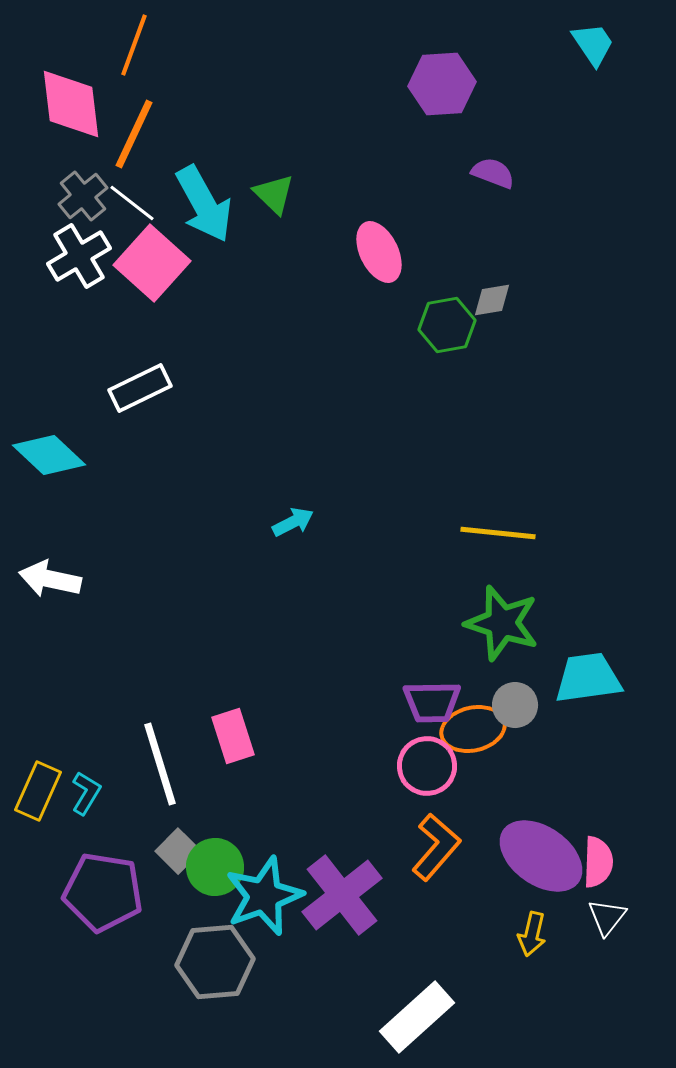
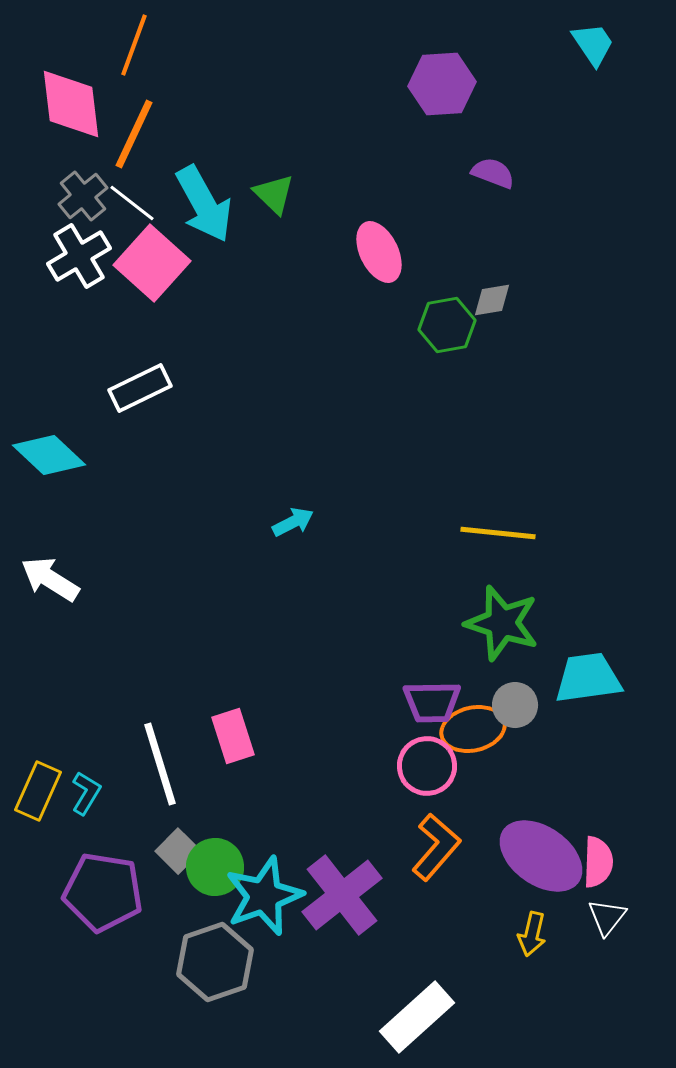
white arrow at (50, 579): rotated 20 degrees clockwise
gray hexagon at (215, 962): rotated 14 degrees counterclockwise
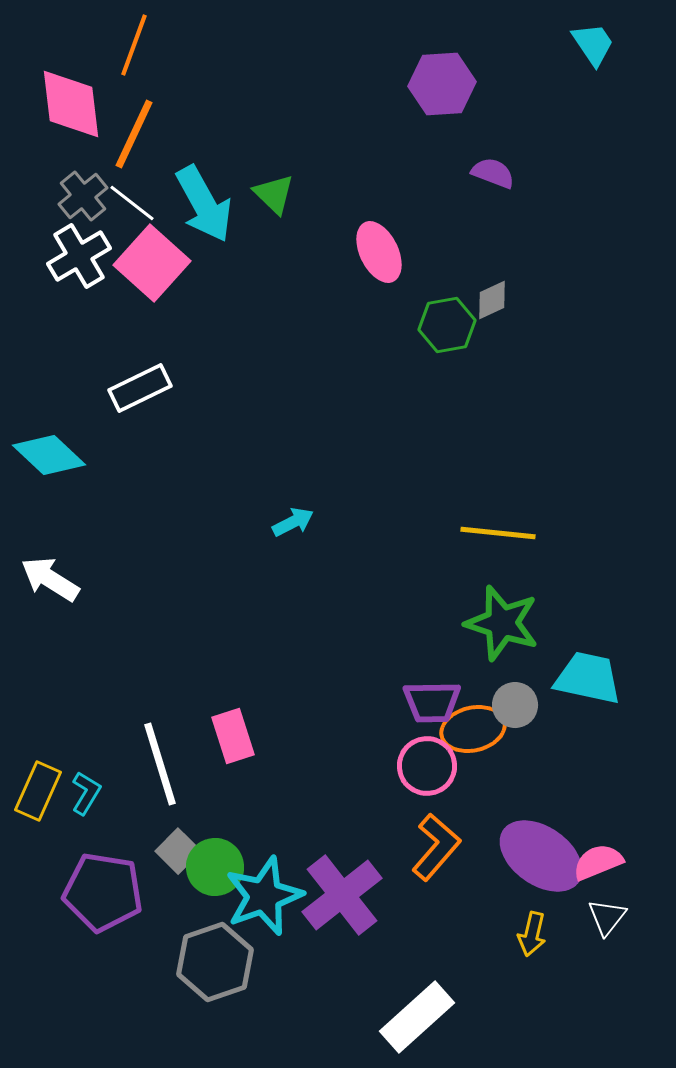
gray diamond at (492, 300): rotated 15 degrees counterclockwise
cyan trapezoid at (588, 678): rotated 20 degrees clockwise
pink semicircle at (598, 862): rotated 114 degrees counterclockwise
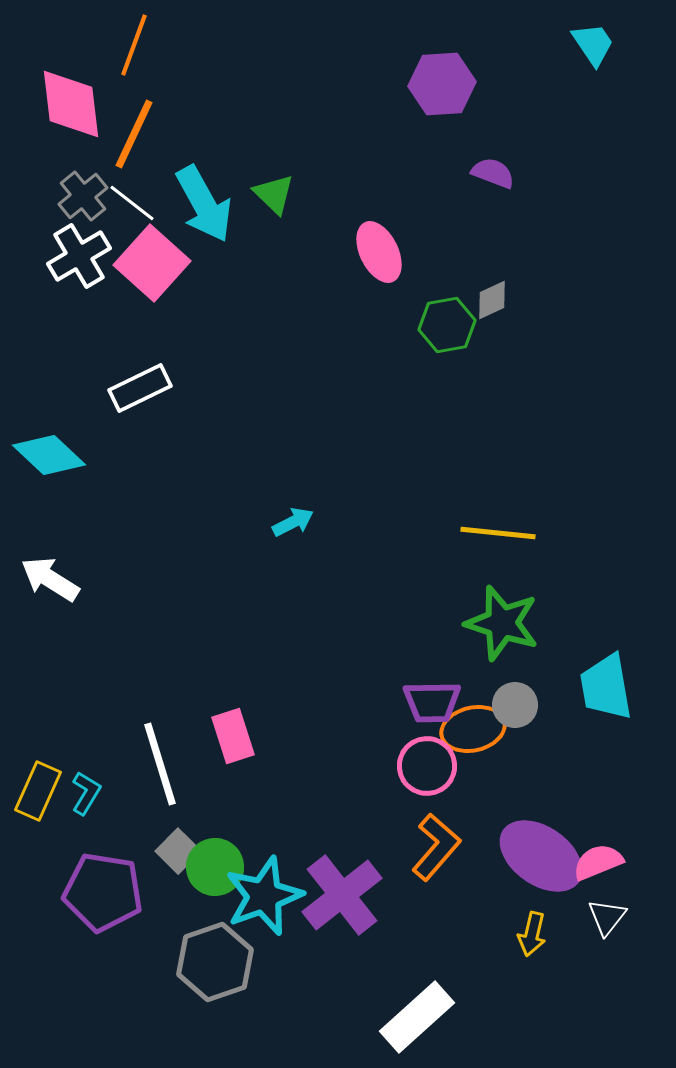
cyan trapezoid at (588, 678): moved 18 px right, 9 px down; rotated 112 degrees counterclockwise
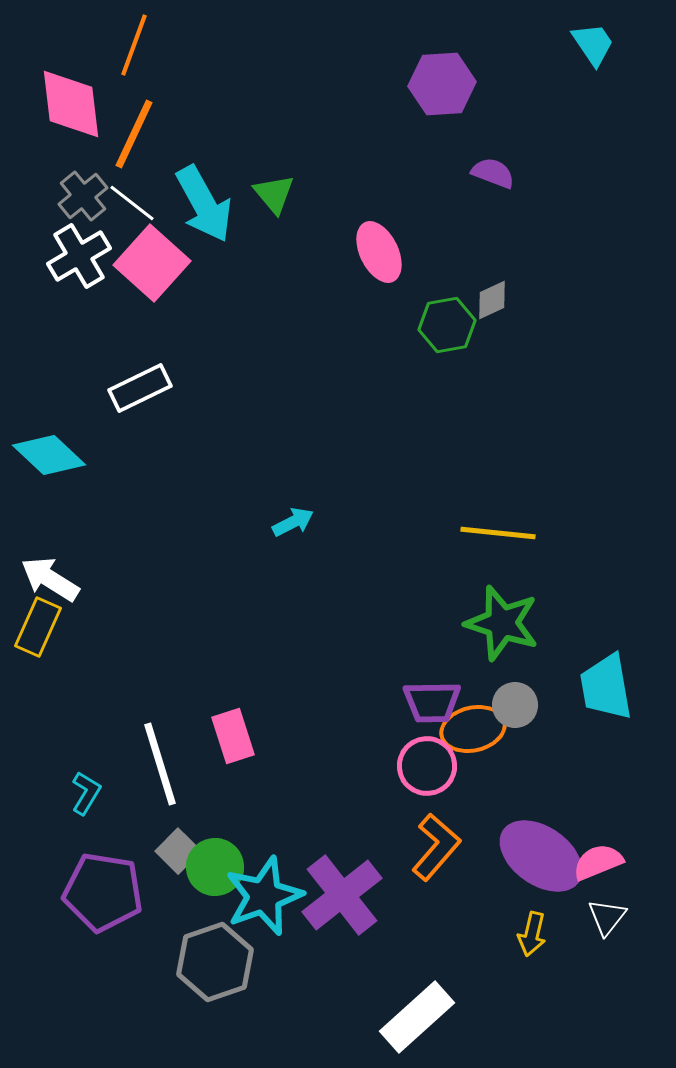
green triangle at (274, 194): rotated 6 degrees clockwise
yellow rectangle at (38, 791): moved 164 px up
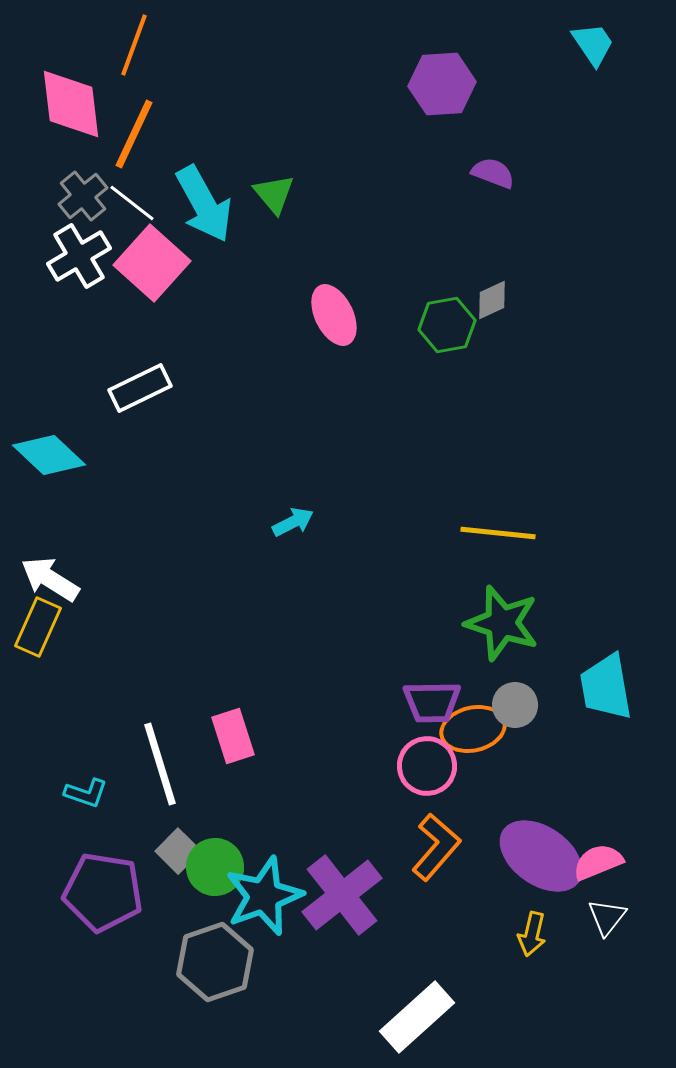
pink ellipse at (379, 252): moved 45 px left, 63 px down
cyan L-shape at (86, 793): rotated 78 degrees clockwise
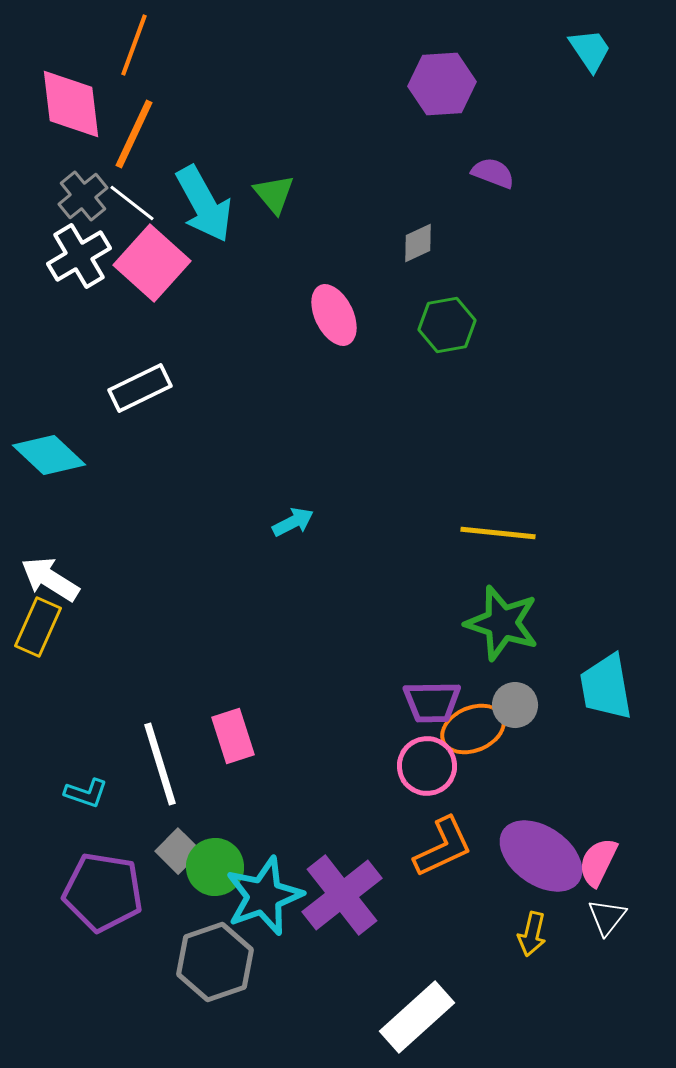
cyan trapezoid at (593, 44): moved 3 px left, 6 px down
gray diamond at (492, 300): moved 74 px left, 57 px up
orange ellipse at (473, 729): rotated 10 degrees counterclockwise
orange L-shape at (436, 847): moved 7 px right; rotated 24 degrees clockwise
pink semicircle at (598, 862): rotated 42 degrees counterclockwise
